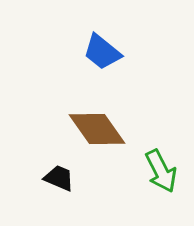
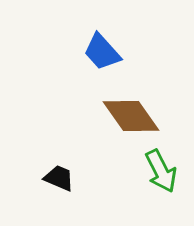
blue trapezoid: rotated 9 degrees clockwise
brown diamond: moved 34 px right, 13 px up
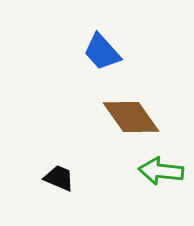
brown diamond: moved 1 px down
green arrow: rotated 123 degrees clockwise
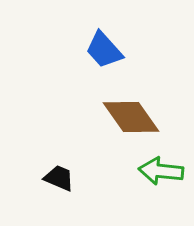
blue trapezoid: moved 2 px right, 2 px up
